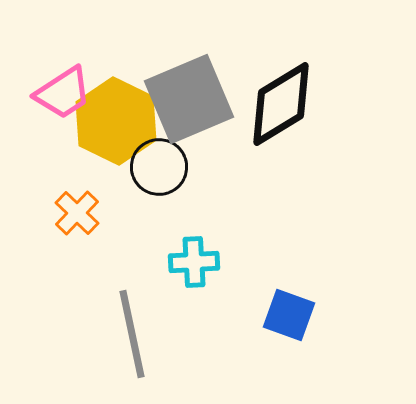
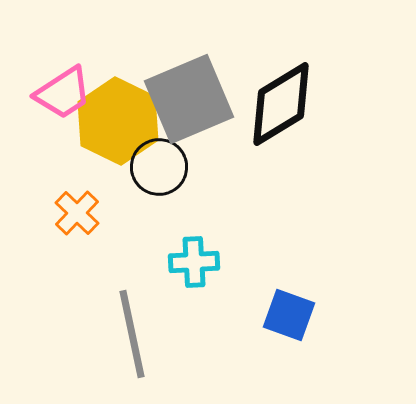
yellow hexagon: moved 2 px right
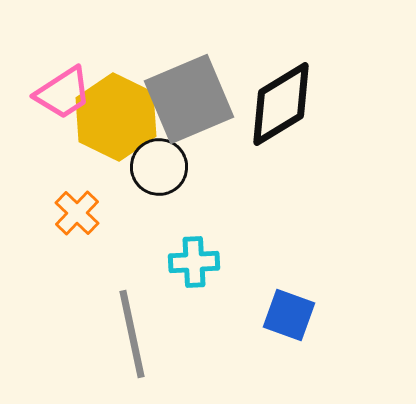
yellow hexagon: moved 2 px left, 4 px up
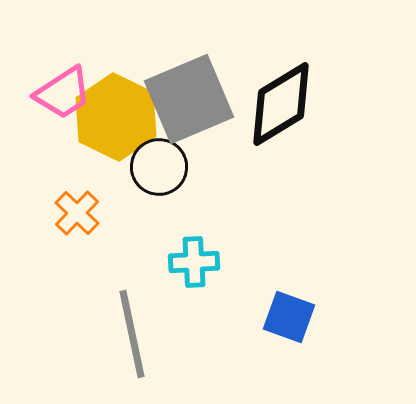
blue square: moved 2 px down
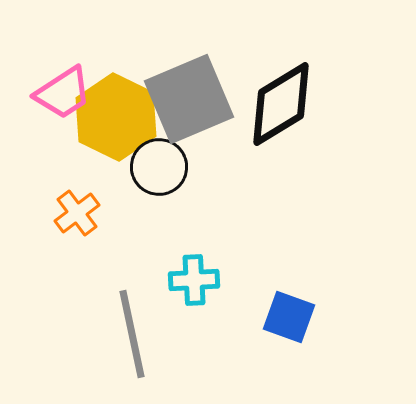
orange cross: rotated 9 degrees clockwise
cyan cross: moved 18 px down
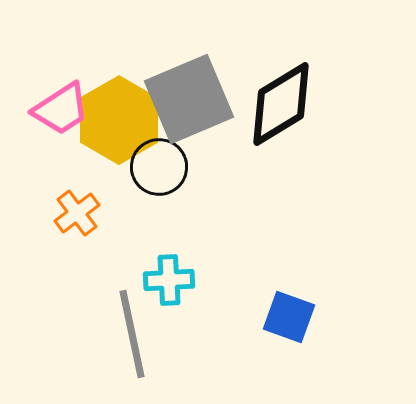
pink trapezoid: moved 2 px left, 16 px down
yellow hexagon: moved 3 px right, 3 px down; rotated 4 degrees clockwise
cyan cross: moved 25 px left
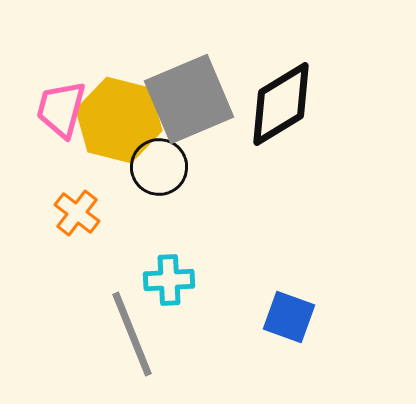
pink trapezoid: rotated 138 degrees clockwise
yellow hexagon: rotated 16 degrees counterclockwise
orange cross: rotated 15 degrees counterclockwise
gray line: rotated 10 degrees counterclockwise
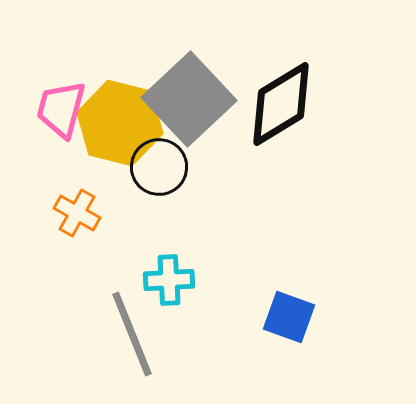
gray square: rotated 20 degrees counterclockwise
yellow hexagon: moved 1 px right, 3 px down
orange cross: rotated 9 degrees counterclockwise
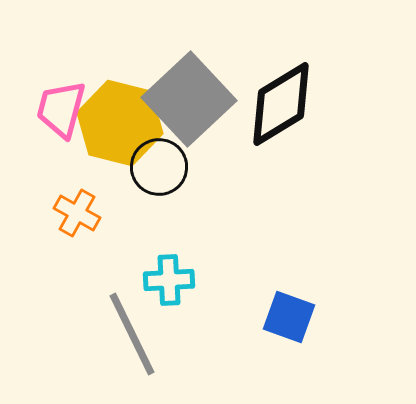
gray line: rotated 4 degrees counterclockwise
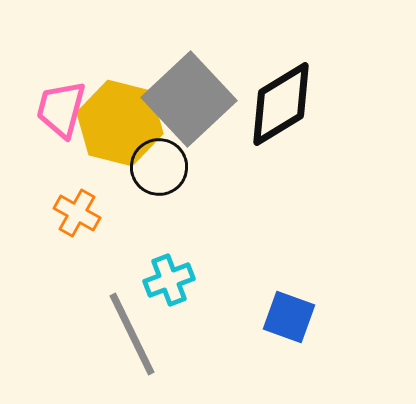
cyan cross: rotated 18 degrees counterclockwise
